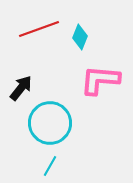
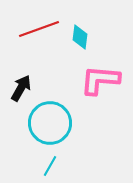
cyan diamond: rotated 15 degrees counterclockwise
black arrow: rotated 8 degrees counterclockwise
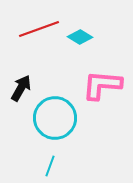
cyan diamond: rotated 65 degrees counterclockwise
pink L-shape: moved 2 px right, 5 px down
cyan circle: moved 5 px right, 5 px up
cyan line: rotated 10 degrees counterclockwise
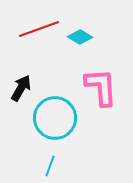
pink L-shape: moved 1 px left, 2 px down; rotated 81 degrees clockwise
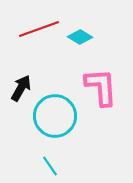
cyan circle: moved 2 px up
cyan line: rotated 55 degrees counterclockwise
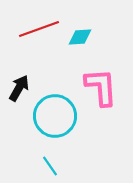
cyan diamond: rotated 35 degrees counterclockwise
black arrow: moved 2 px left
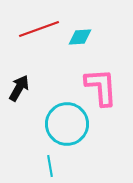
cyan circle: moved 12 px right, 8 px down
cyan line: rotated 25 degrees clockwise
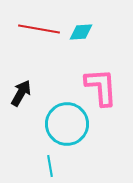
red line: rotated 30 degrees clockwise
cyan diamond: moved 1 px right, 5 px up
black arrow: moved 2 px right, 5 px down
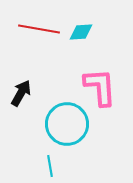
pink L-shape: moved 1 px left
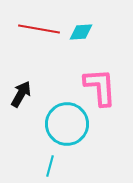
black arrow: moved 1 px down
cyan line: rotated 25 degrees clockwise
